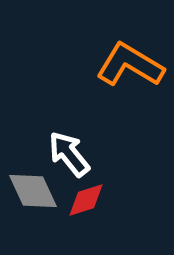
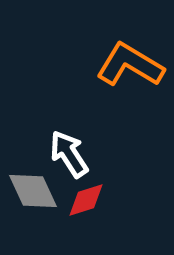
white arrow: rotated 6 degrees clockwise
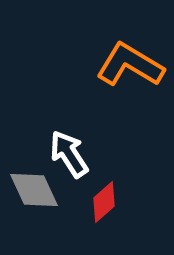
gray diamond: moved 1 px right, 1 px up
red diamond: moved 18 px right, 2 px down; rotated 24 degrees counterclockwise
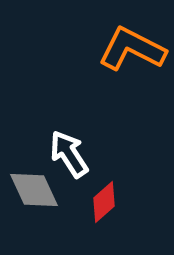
orange L-shape: moved 2 px right, 16 px up; rotated 4 degrees counterclockwise
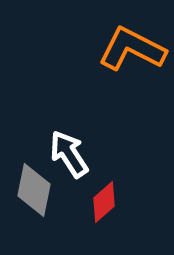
gray diamond: rotated 36 degrees clockwise
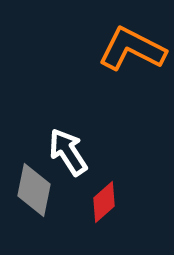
white arrow: moved 1 px left, 2 px up
